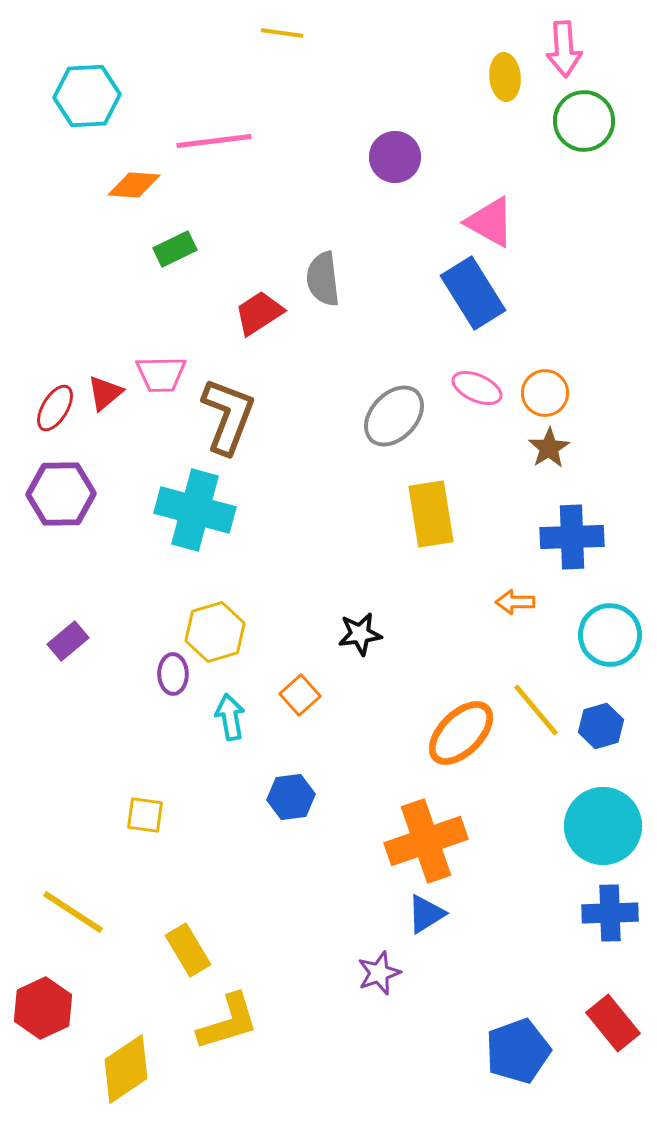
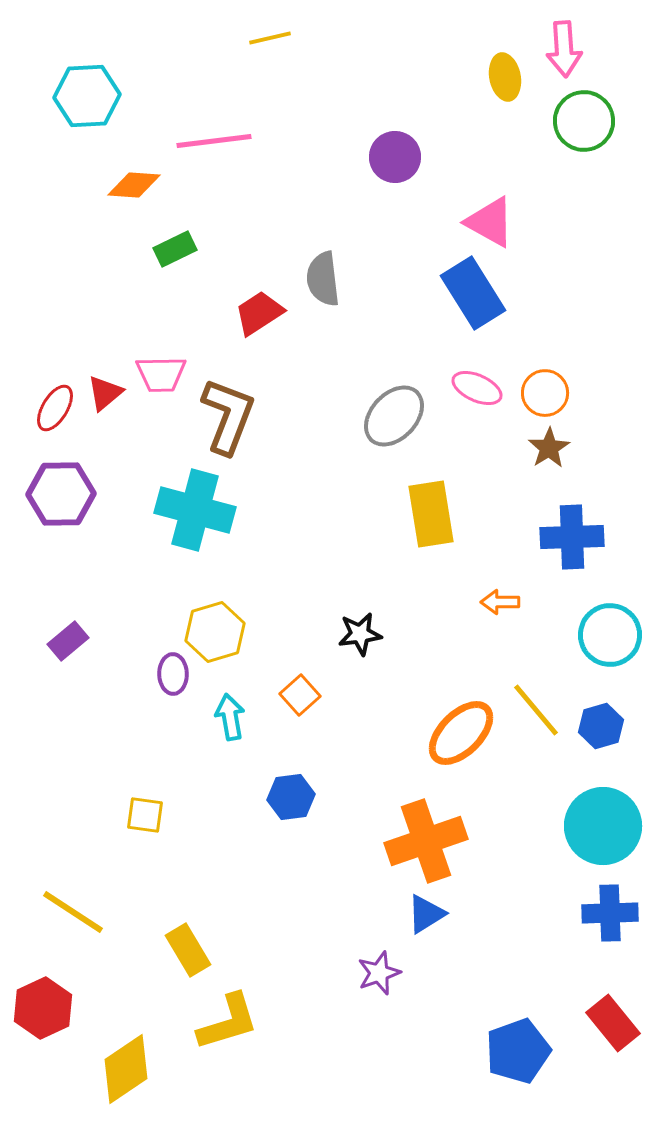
yellow line at (282, 33): moved 12 px left, 5 px down; rotated 21 degrees counterclockwise
yellow ellipse at (505, 77): rotated 6 degrees counterclockwise
orange arrow at (515, 602): moved 15 px left
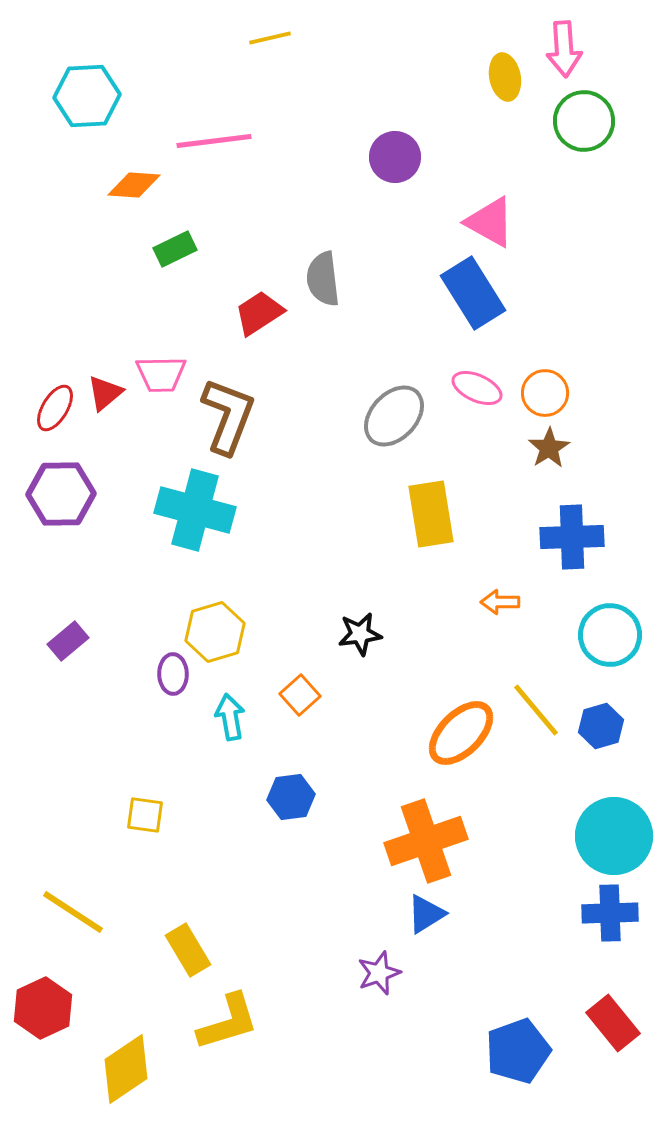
cyan circle at (603, 826): moved 11 px right, 10 px down
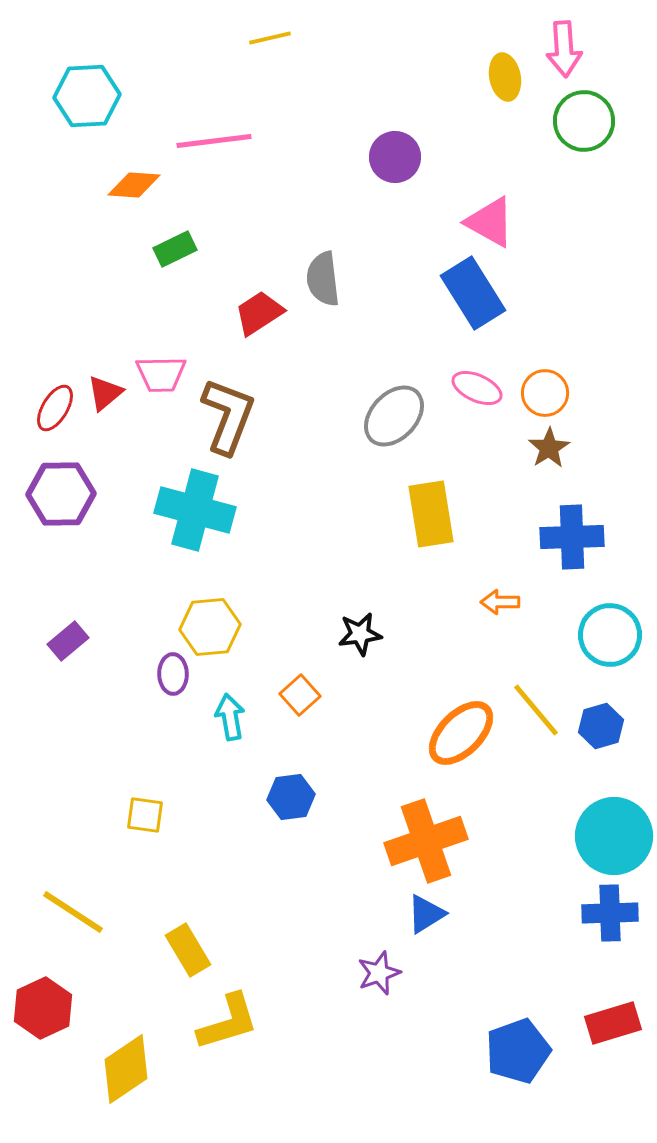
yellow hexagon at (215, 632): moved 5 px left, 5 px up; rotated 12 degrees clockwise
red rectangle at (613, 1023): rotated 68 degrees counterclockwise
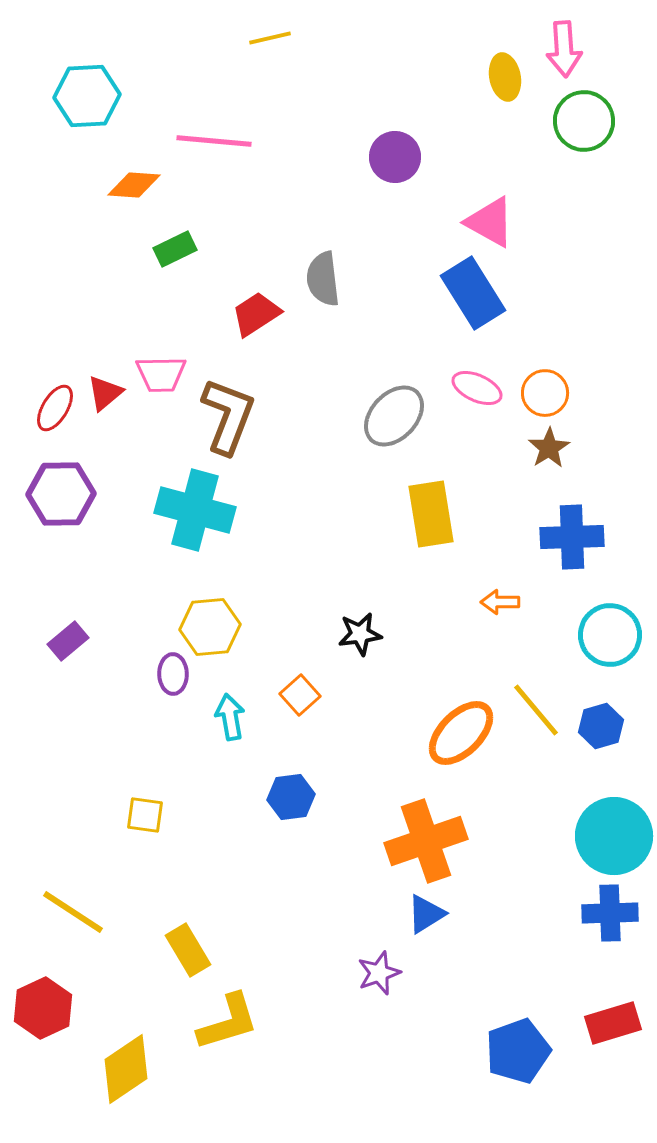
pink line at (214, 141): rotated 12 degrees clockwise
red trapezoid at (259, 313): moved 3 px left, 1 px down
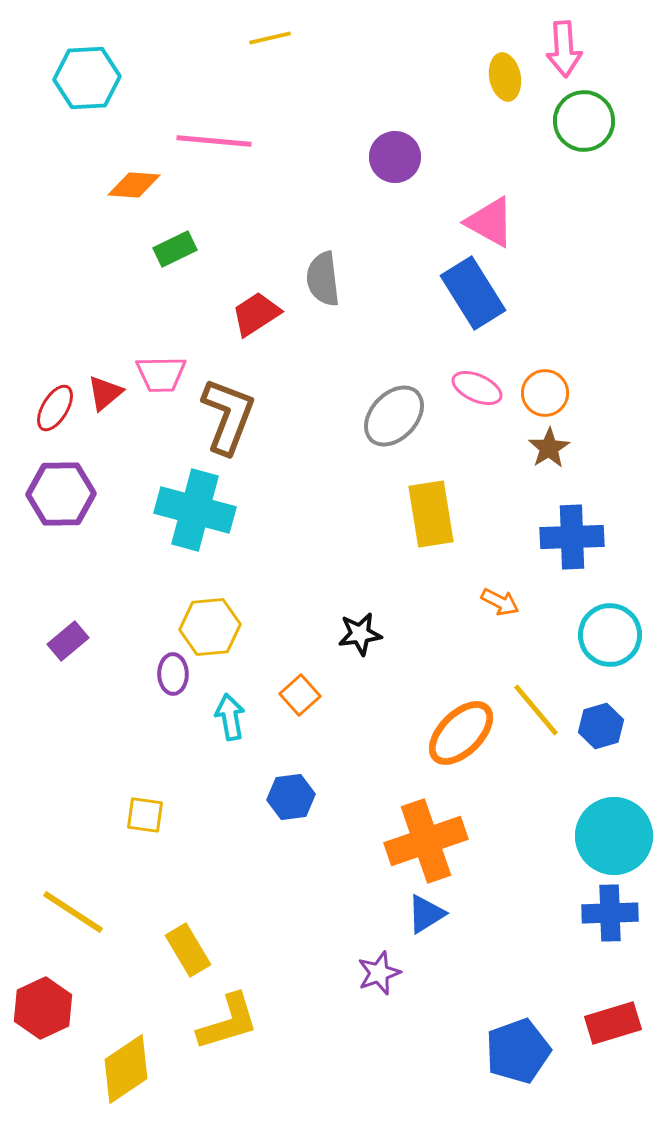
cyan hexagon at (87, 96): moved 18 px up
orange arrow at (500, 602): rotated 153 degrees counterclockwise
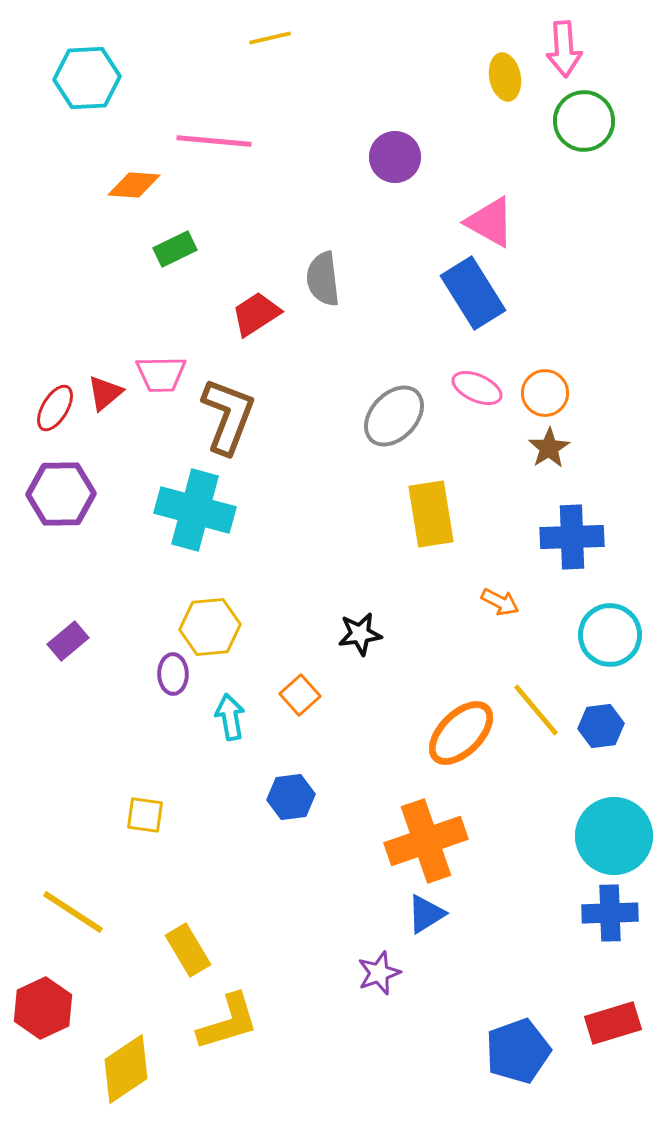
blue hexagon at (601, 726): rotated 9 degrees clockwise
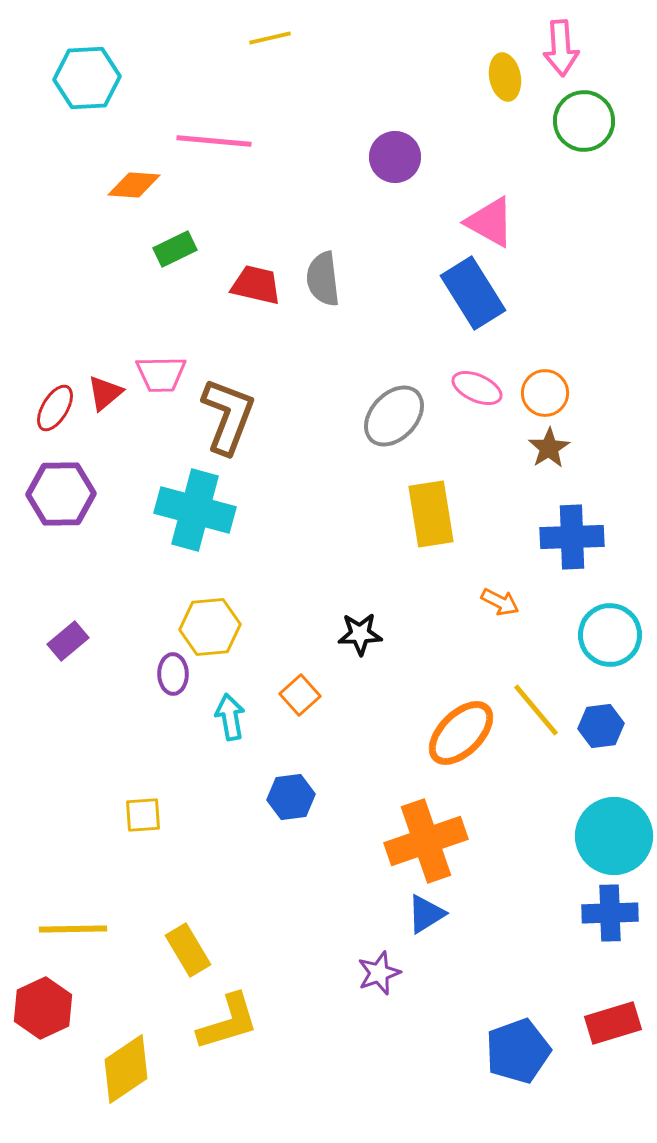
pink arrow at (564, 49): moved 3 px left, 1 px up
red trapezoid at (256, 314): moved 29 px up; rotated 46 degrees clockwise
black star at (360, 634): rotated 6 degrees clockwise
yellow square at (145, 815): moved 2 px left; rotated 12 degrees counterclockwise
yellow line at (73, 912): moved 17 px down; rotated 34 degrees counterclockwise
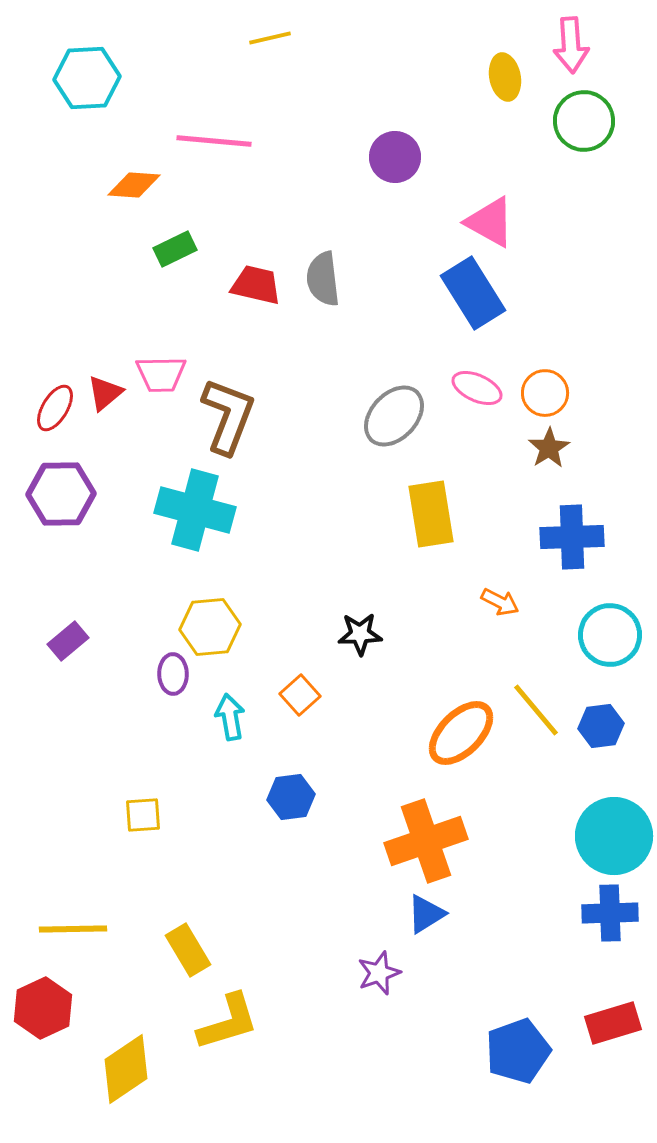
pink arrow at (561, 48): moved 10 px right, 3 px up
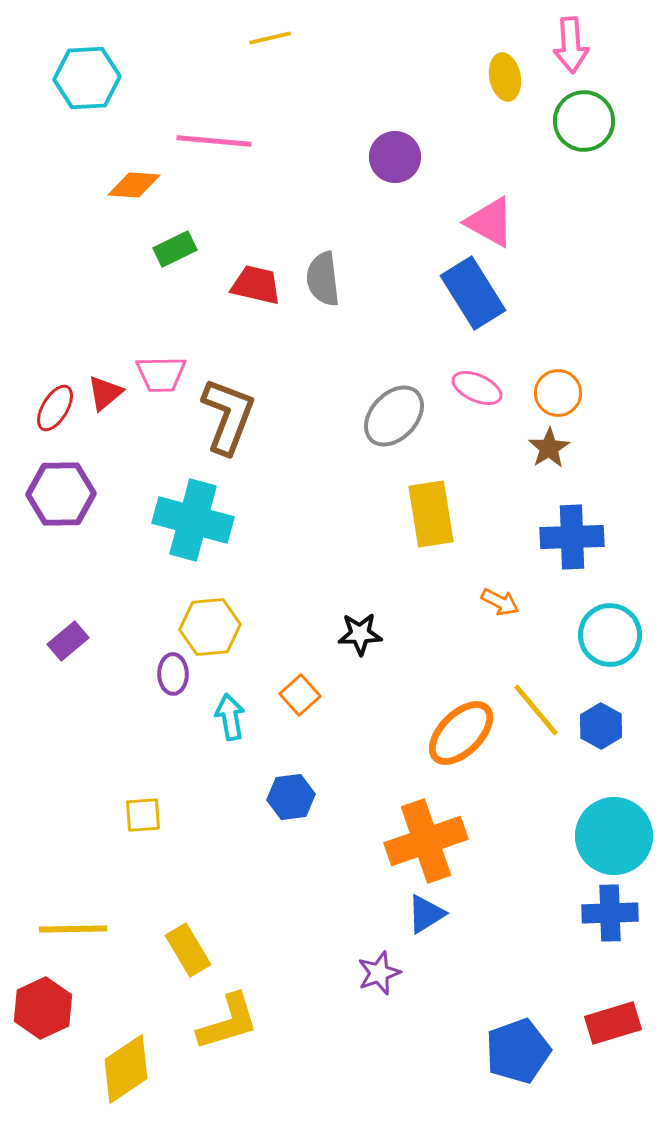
orange circle at (545, 393): moved 13 px right
cyan cross at (195, 510): moved 2 px left, 10 px down
blue hexagon at (601, 726): rotated 24 degrees counterclockwise
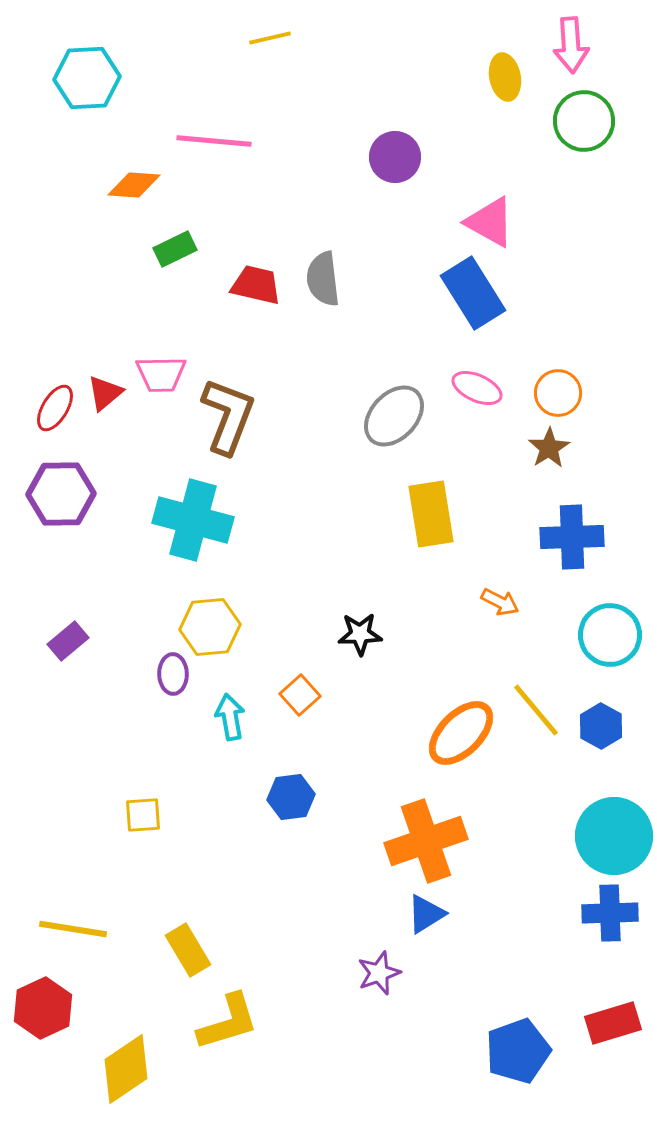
yellow line at (73, 929): rotated 10 degrees clockwise
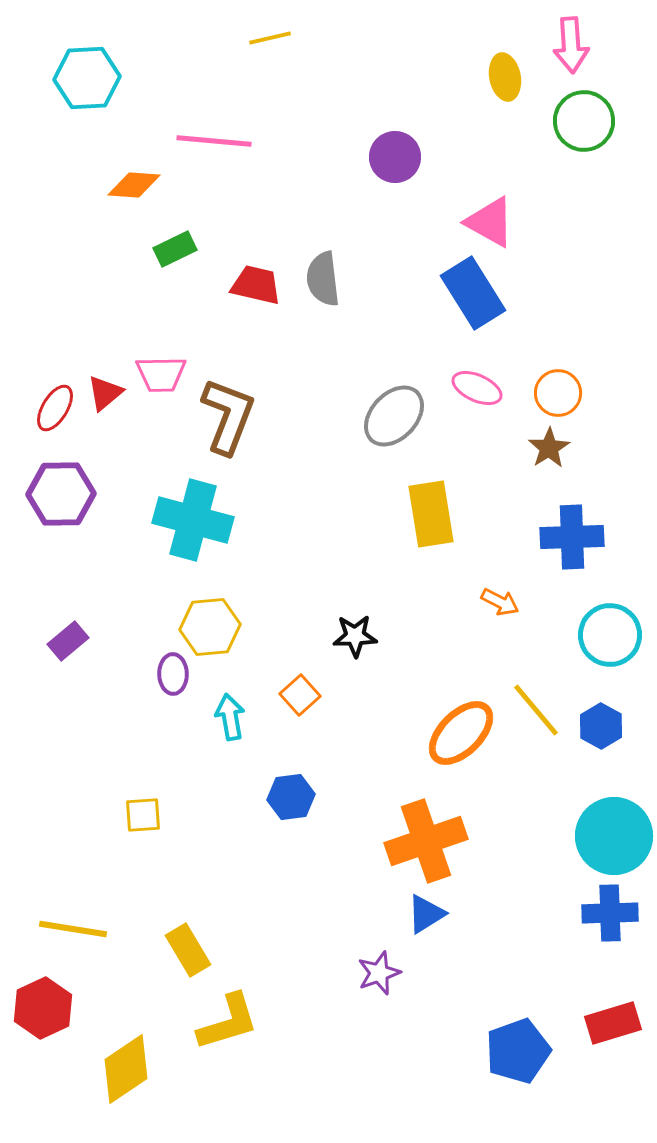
black star at (360, 634): moved 5 px left, 2 px down
